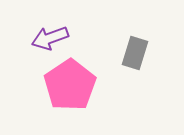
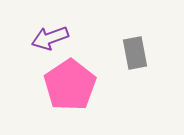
gray rectangle: rotated 28 degrees counterclockwise
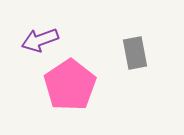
purple arrow: moved 10 px left, 2 px down
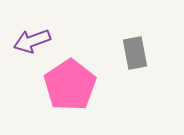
purple arrow: moved 8 px left, 1 px down
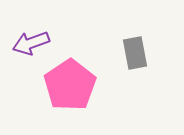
purple arrow: moved 1 px left, 2 px down
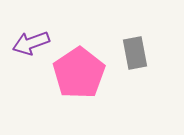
pink pentagon: moved 9 px right, 12 px up
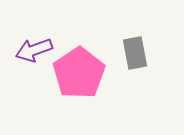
purple arrow: moved 3 px right, 7 px down
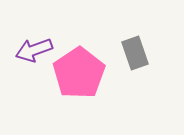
gray rectangle: rotated 8 degrees counterclockwise
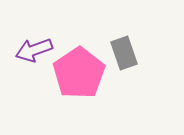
gray rectangle: moved 11 px left
